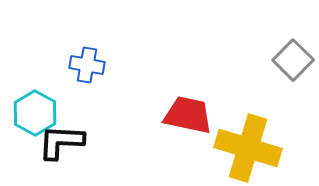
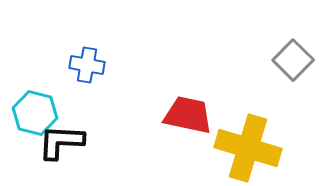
cyan hexagon: rotated 15 degrees counterclockwise
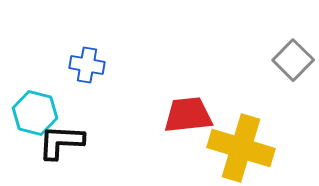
red trapezoid: rotated 18 degrees counterclockwise
yellow cross: moved 7 px left
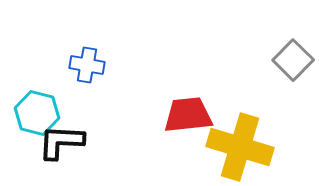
cyan hexagon: moved 2 px right
yellow cross: moved 1 px left, 1 px up
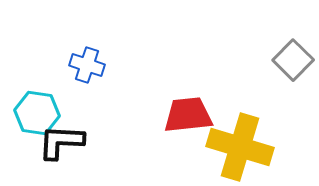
blue cross: rotated 8 degrees clockwise
cyan hexagon: rotated 6 degrees counterclockwise
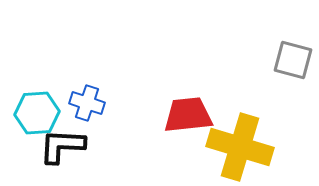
gray square: rotated 30 degrees counterclockwise
blue cross: moved 38 px down
cyan hexagon: rotated 12 degrees counterclockwise
black L-shape: moved 1 px right, 4 px down
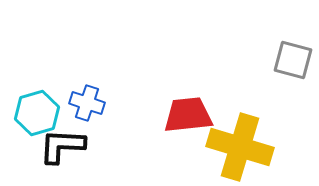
cyan hexagon: rotated 12 degrees counterclockwise
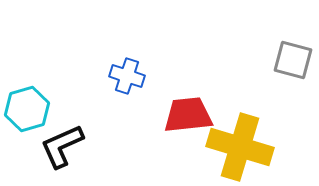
blue cross: moved 40 px right, 27 px up
cyan hexagon: moved 10 px left, 4 px up
black L-shape: rotated 27 degrees counterclockwise
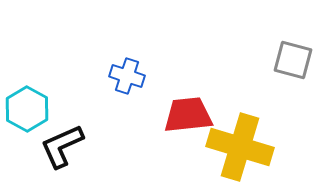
cyan hexagon: rotated 15 degrees counterclockwise
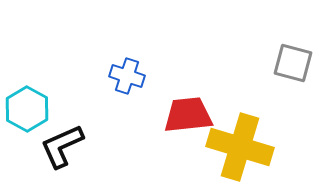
gray square: moved 3 px down
